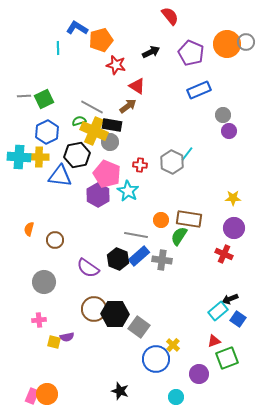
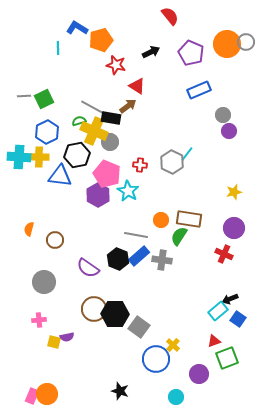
black rectangle at (112, 125): moved 1 px left, 7 px up
yellow star at (233, 198): moved 1 px right, 6 px up; rotated 14 degrees counterclockwise
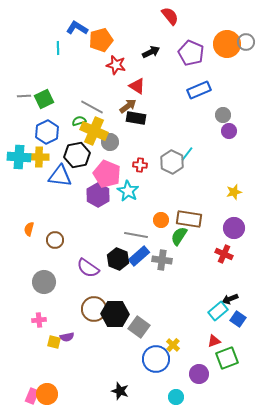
black rectangle at (111, 118): moved 25 px right
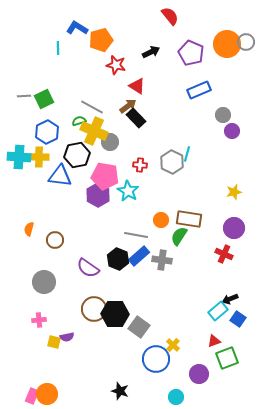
black rectangle at (136, 118): rotated 36 degrees clockwise
purple circle at (229, 131): moved 3 px right
cyan line at (187, 154): rotated 21 degrees counterclockwise
pink pentagon at (107, 174): moved 2 px left, 2 px down; rotated 12 degrees counterclockwise
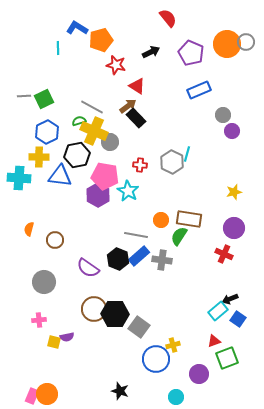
red semicircle at (170, 16): moved 2 px left, 2 px down
cyan cross at (19, 157): moved 21 px down
yellow cross at (173, 345): rotated 32 degrees clockwise
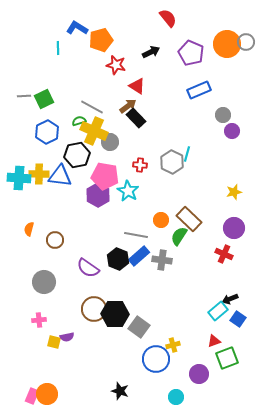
yellow cross at (39, 157): moved 17 px down
brown rectangle at (189, 219): rotated 35 degrees clockwise
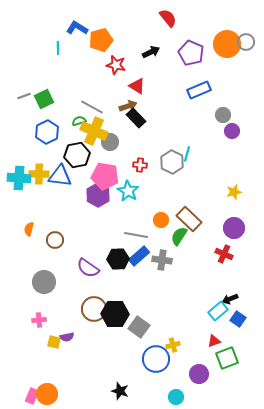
gray line at (24, 96): rotated 16 degrees counterclockwise
brown arrow at (128, 106): rotated 18 degrees clockwise
black hexagon at (118, 259): rotated 25 degrees counterclockwise
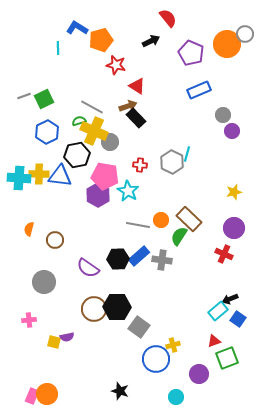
gray circle at (246, 42): moved 1 px left, 8 px up
black arrow at (151, 52): moved 11 px up
gray line at (136, 235): moved 2 px right, 10 px up
black hexagon at (115, 314): moved 2 px right, 7 px up
pink cross at (39, 320): moved 10 px left
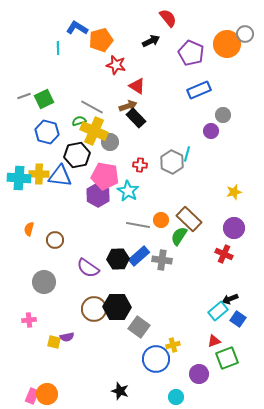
purple circle at (232, 131): moved 21 px left
blue hexagon at (47, 132): rotated 20 degrees counterclockwise
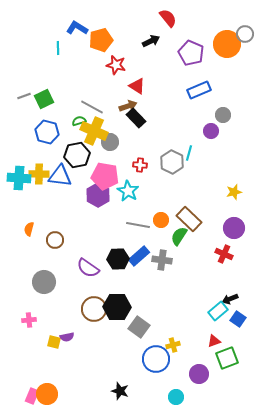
cyan line at (187, 154): moved 2 px right, 1 px up
